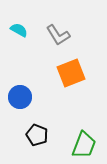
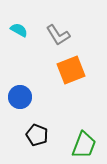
orange square: moved 3 px up
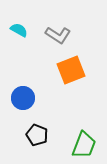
gray L-shape: rotated 25 degrees counterclockwise
blue circle: moved 3 px right, 1 px down
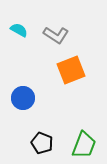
gray L-shape: moved 2 px left
black pentagon: moved 5 px right, 8 px down
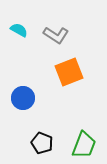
orange square: moved 2 px left, 2 px down
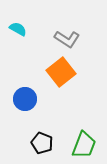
cyan semicircle: moved 1 px left, 1 px up
gray L-shape: moved 11 px right, 4 px down
orange square: moved 8 px left; rotated 16 degrees counterclockwise
blue circle: moved 2 px right, 1 px down
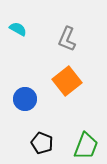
gray L-shape: rotated 80 degrees clockwise
orange square: moved 6 px right, 9 px down
green trapezoid: moved 2 px right, 1 px down
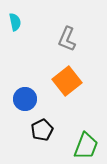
cyan semicircle: moved 3 px left, 7 px up; rotated 48 degrees clockwise
black pentagon: moved 13 px up; rotated 25 degrees clockwise
